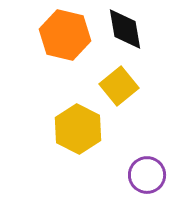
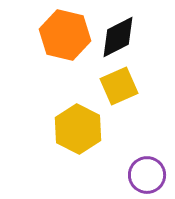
black diamond: moved 7 px left, 8 px down; rotated 72 degrees clockwise
yellow square: rotated 15 degrees clockwise
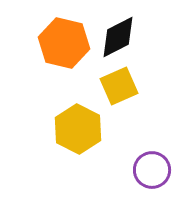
orange hexagon: moved 1 px left, 8 px down
purple circle: moved 5 px right, 5 px up
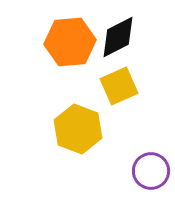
orange hexagon: moved 6 px right, 1 px up; rotated 18 degrees counterclockwise
yellow hexagon: rotated 6 degrees counterclockwise
purple circle: moved 1 px left, 1 px down
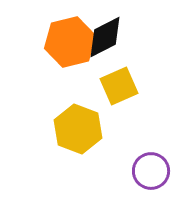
black diamond: moved 13 px left
orange hexagon: rotated 9 degrees counterclockwise
